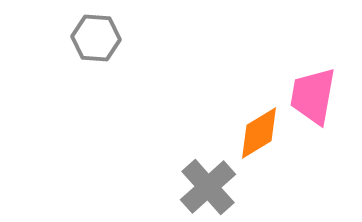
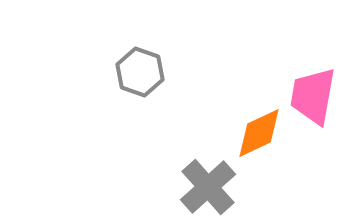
gray hexagon: moved 44 px right, 34 px down; rotated 15 degrees clockwise
orange diamond: rotated 6 degrees clockwise
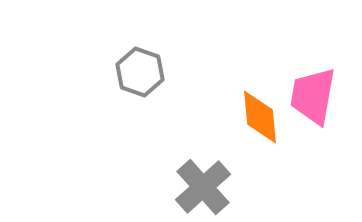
orange diamond: moved 1 px right, 16 px up; rotated 70 degrees counterclockwise
gray cross: moved 5 px left
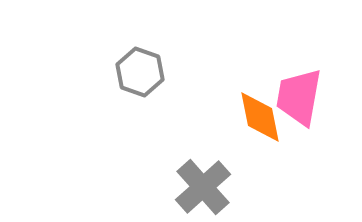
pink trapezoid: moved 14 px left, 1 px down
orange diamond: rotated 6 degrees counterclockwise
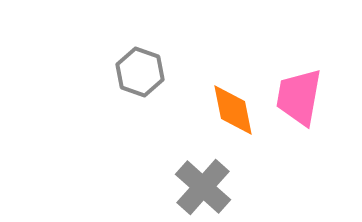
orange diamond: moved 27 px left, 7 px up
gray cross: rotated 6 degrees counterclockwise
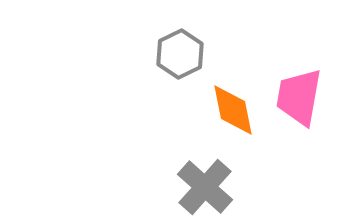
gray hexagon: moved 40 px right, 18 px up; rotated 15 degrees clockwise
gray cross: moved 2 px right
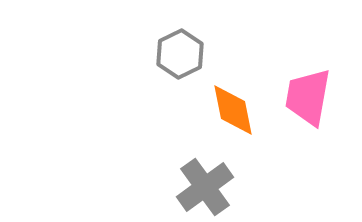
pink trapezoid: moved 9 px right
gray cross: rotated 12 degrees clockwise
